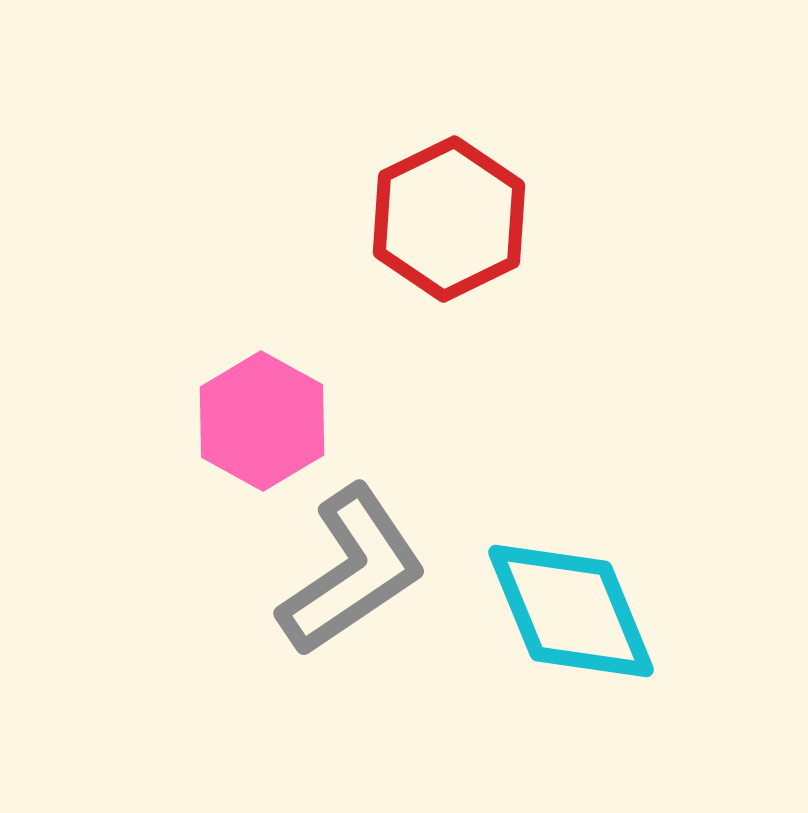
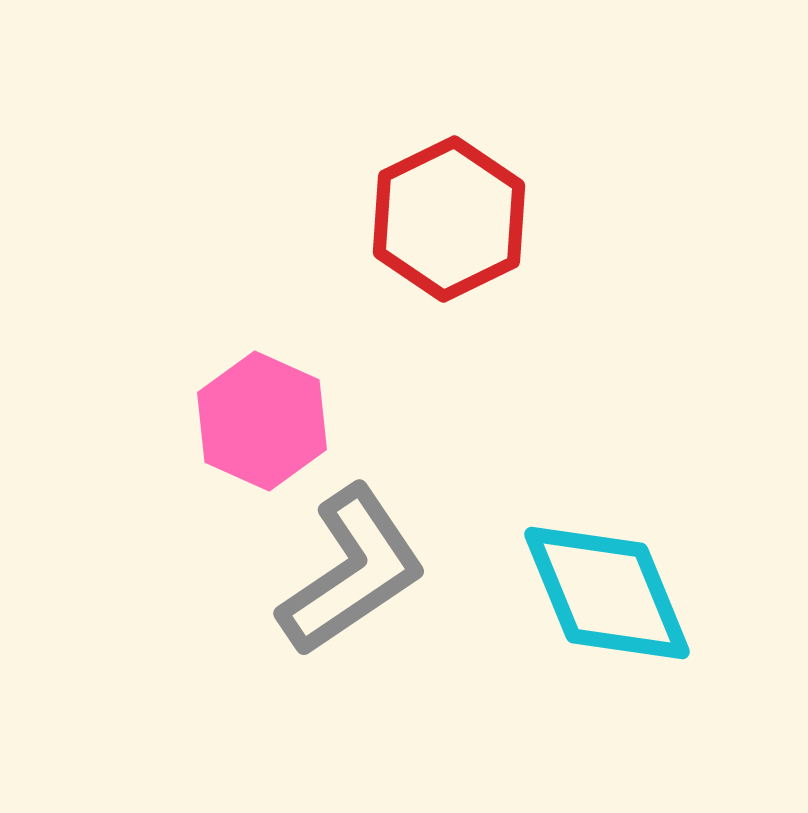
pink hexagon: rotated 5 degrees counterclockwise
cyan diamond: moved 36 px right, 18 px up
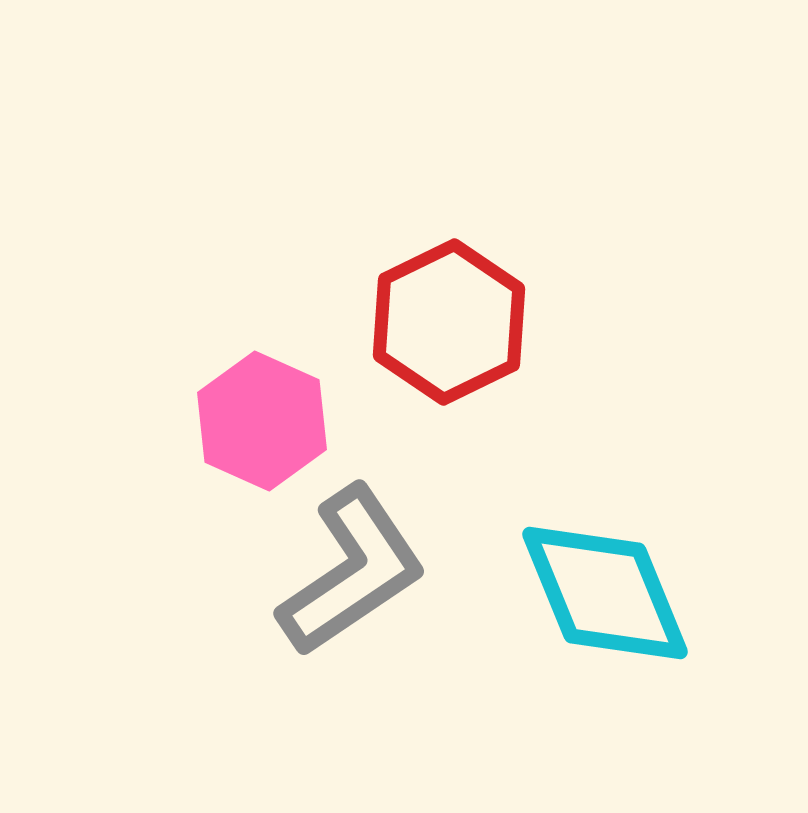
red hexagon: moved 103 px down
cyan diamond: moved 2 px left
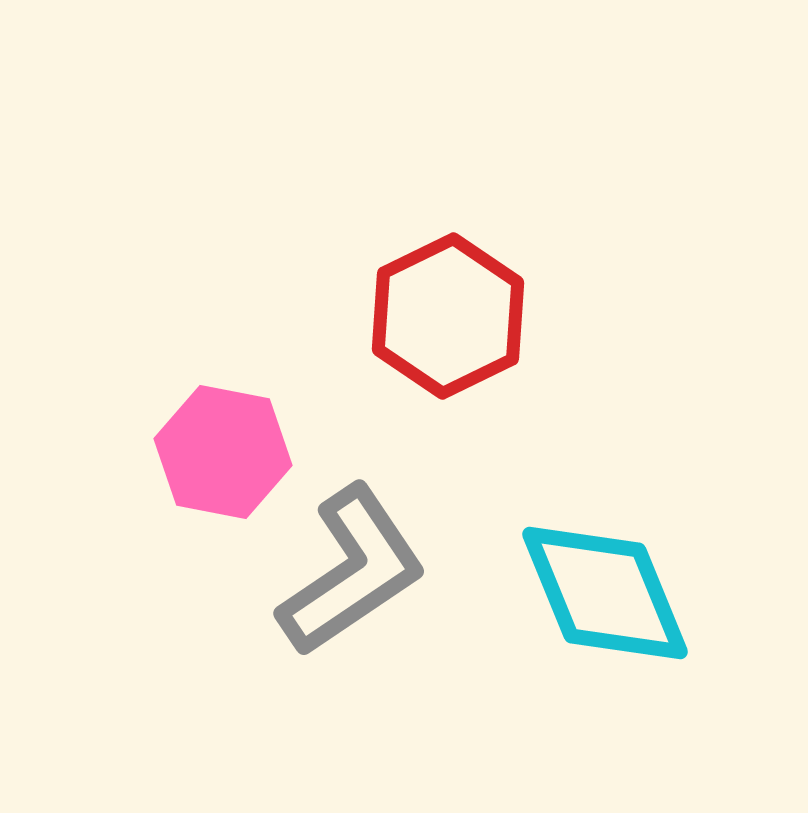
red hexagon: moved 1 px left, 6 px up
pink hexagon: moved 39 px left, 31 px down; rotated 13 degrees counterclockwise
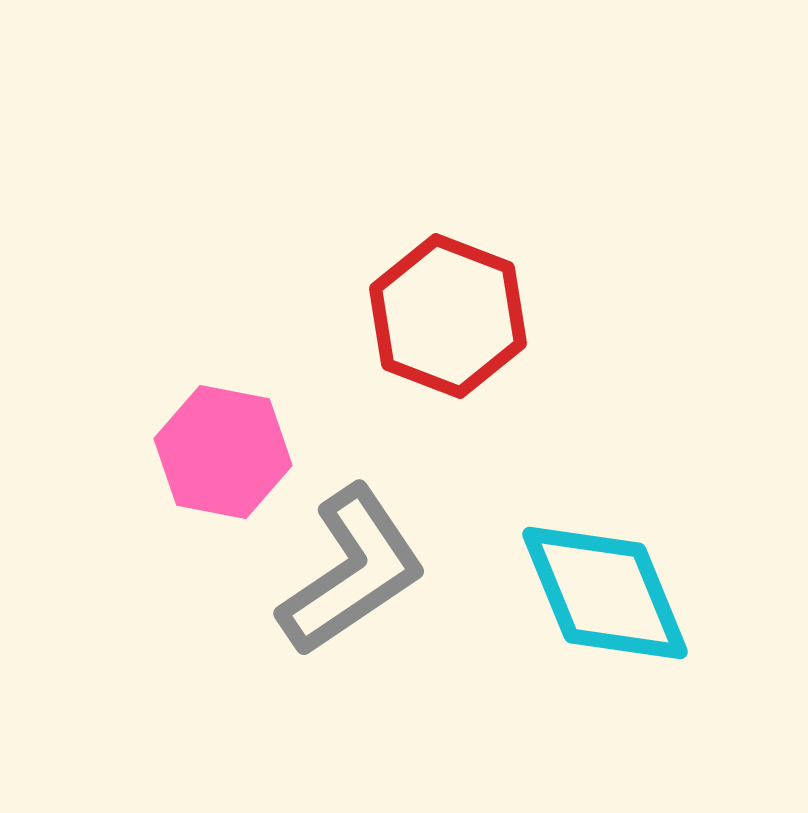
red hexagon: rotated 13 degrees counterclockwise
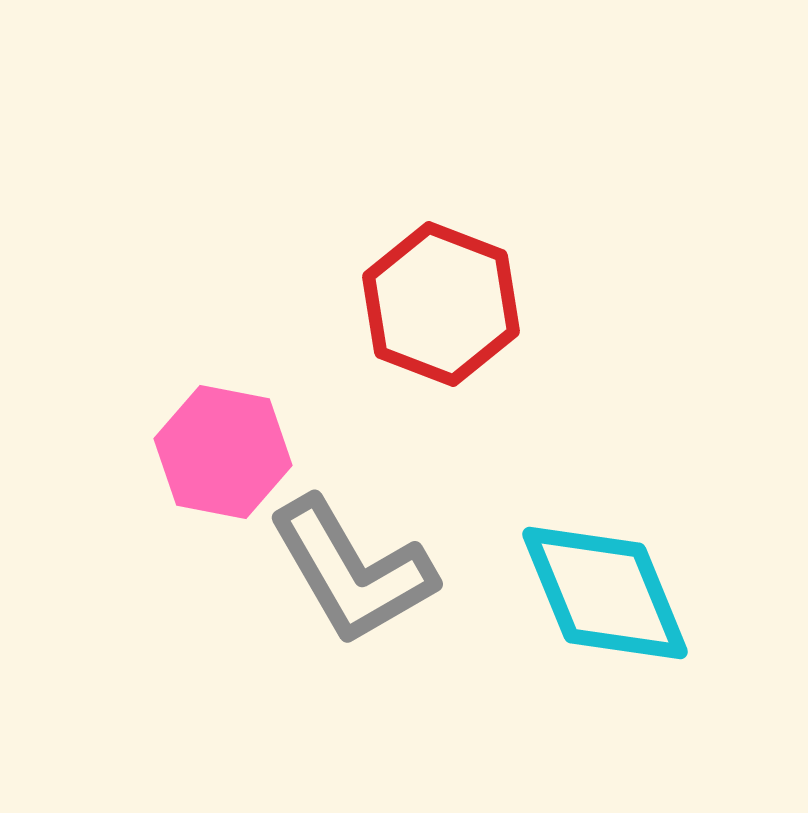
red hexagon: moved 7 px left, 12 px up
gray L-shape: rotated 94 degrees clockwise
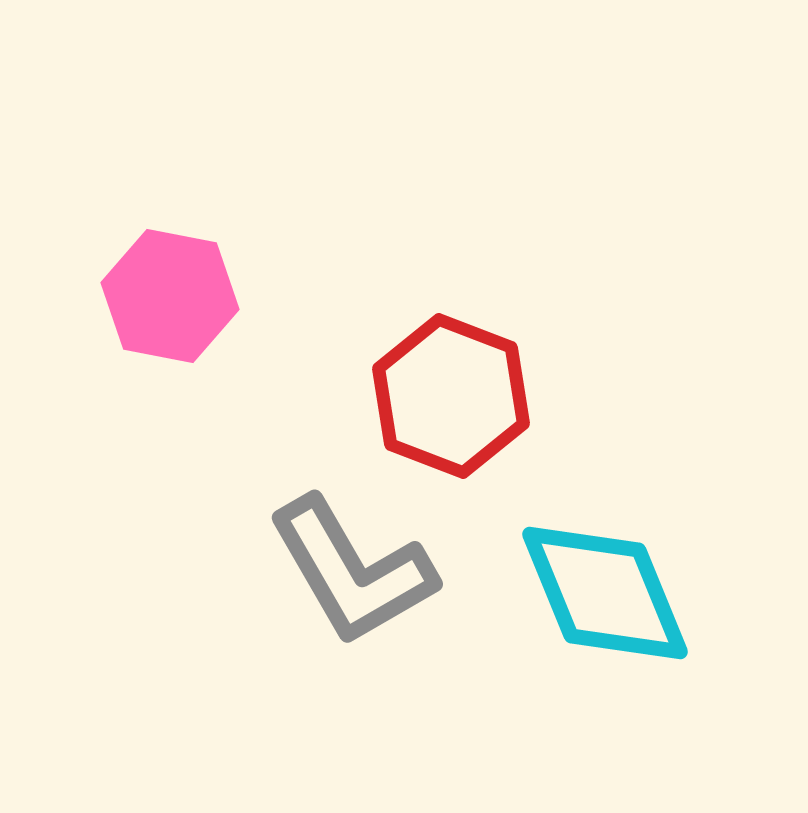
red hexagon: moved 10 px right, 92 px down
pink hexagon: moved 53 px left, 156 px up
